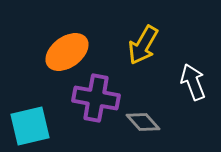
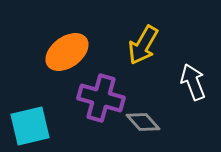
purple cross: moved 5 px right; rotated 6 degrees clockwise
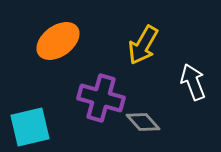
orange ellipse: moved 9 px left, 11 px up
cyan square: moved 1 px down
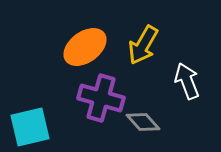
orange ellipse: moved 27 px right, 6 px down
white arrow: moved 6 px left, 1 px up
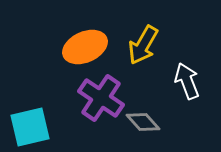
orange ellipse: rotated 12 degrees clockwise
purple cross: rotated 18 degrees clockwise
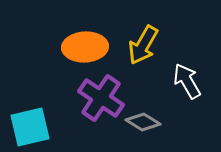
orange ellipse: rotated 21 degrees clockwise
white arrow: rotated 9 degrees counterclockwise
gray diamond: rotated 16 degrees counterclockwise
